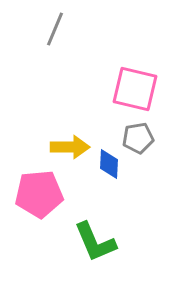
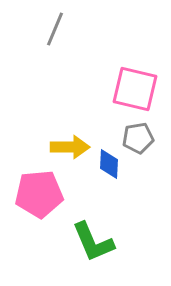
green L-shape: moved 2 px left
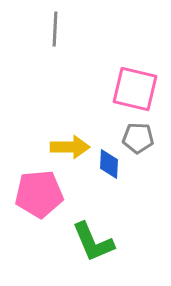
gray line: rotated 20 degrees counterclockwise
gray pentagon: rotated 12 degrees clockwise
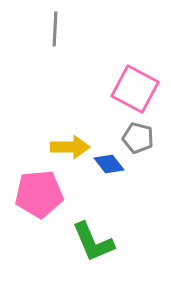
pink square: rotated 15 degrees clockwise
gray pentagon: rotated 12 degrees clockwise
blue diamond: rotated 40 degrees counterclockwise
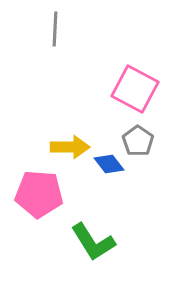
gray pentagon: moved 3 px down; rotated 20 degrees clockwise
pink pentagon: rotated 9 degrees clockwise
green L-shape: rotated 9 degrees counterclockwise
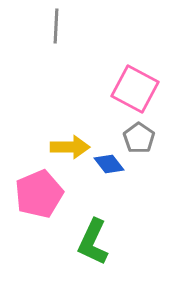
gray line: moved 1 px right, 3 px up
gray pentagon: moved 1 px right, 3 px up
pink pentagon: rotated 27 degrees counterclockwise
green L-shape: rotated 57 degrees clockwise
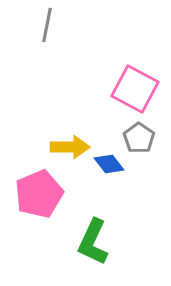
gray line: moved 9 px left, 1 px up; rotated 8 degrees clockwise
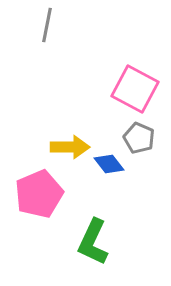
gray pentagon: rotated 12 degrees counterclockwise
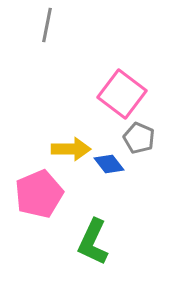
pink square: moved 13 px left, 5 px down; rotated 9 degrees clockwise
yellow arrow: moved 1 px right, 2 px down
